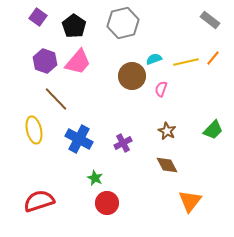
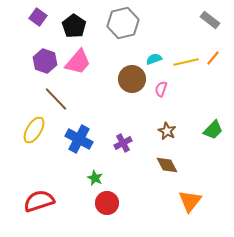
brown circle: moved 3 px down
yellow ellipse: rotated 44 degrees clockwise
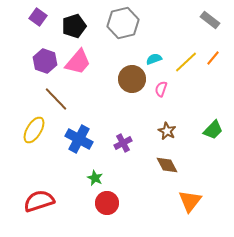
black pentagon: rotated 20 degrees clockwise
yellow line: rotated 30 degrees counterclockwise
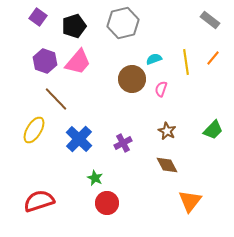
yellow line: rotated 55 degrees counterclockwise
blue cross: rotated 16 degrees clockwise
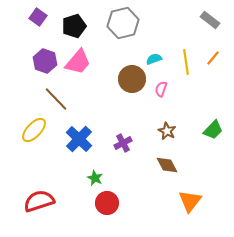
yellow ellipse: rotated 12 degrees clockwise
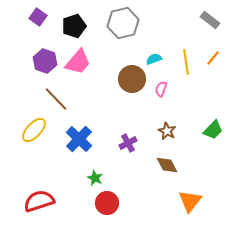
purple cross: moved 5 px right
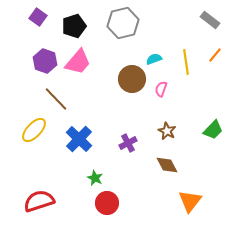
orange line: moved 2 px right, 3 px up
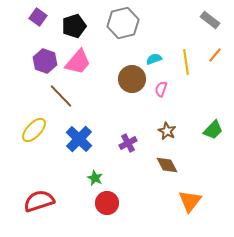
brown line: moved 5 px right, 3 px up
